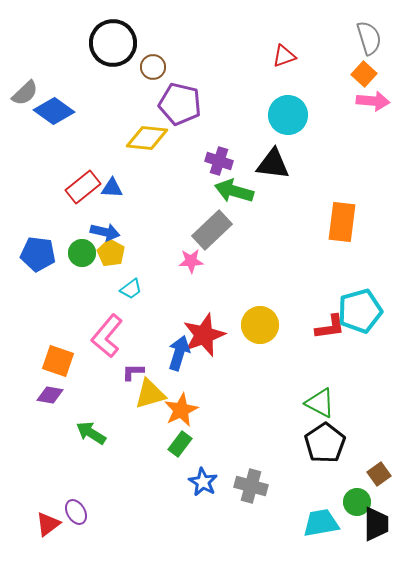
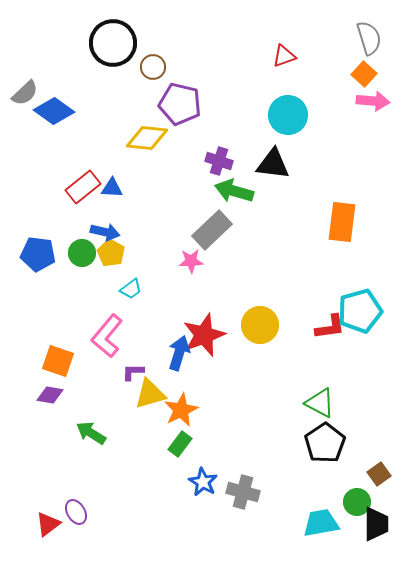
gray cross at (251, 486): moved 8 px left, 6 px down
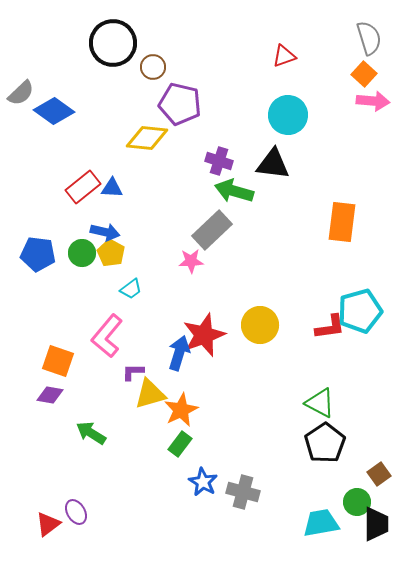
gray semicircle at (25, 93): moved 4 px left
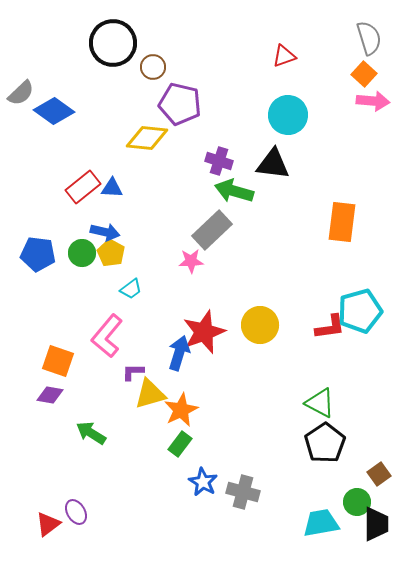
red star at (204, 335): moved 3 px up
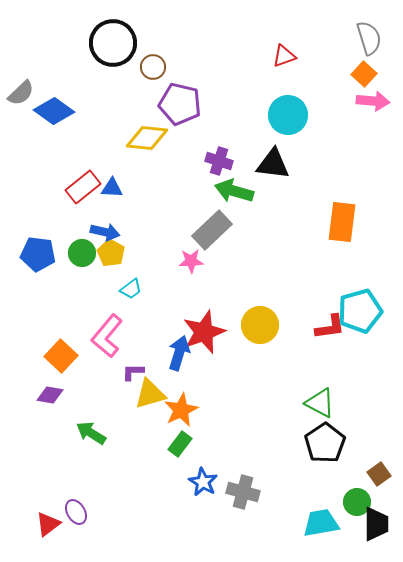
orange square at (58, 361): moved 3 px right, 5 px up; rotated 24 degrees clockwise
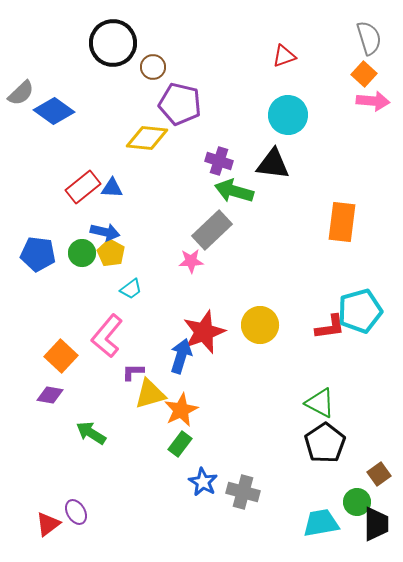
blue arrow at (179, 353): moved 2 px right, 3 px down
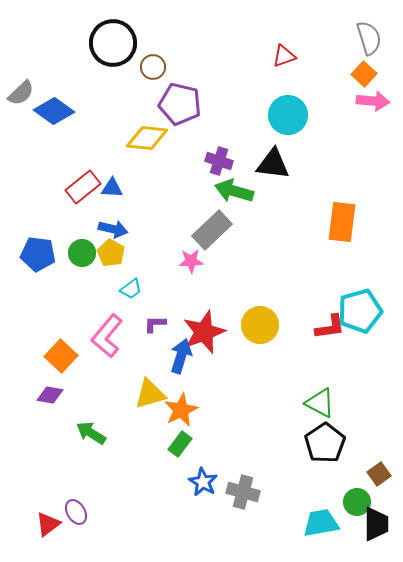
blue arrow at (105, 232): moved 8 px right, 3 px up
purple L-shape at (133, 372): moved 22 px right, 48 px up
